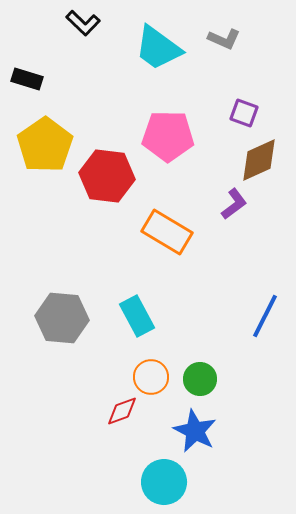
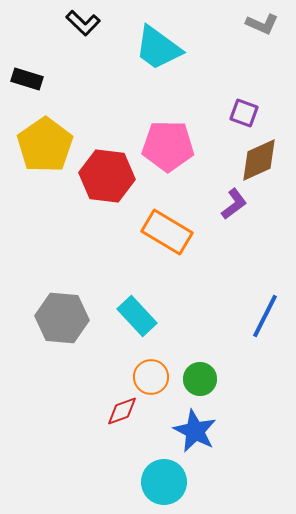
gray L-shape: moved 38 px right, 15 px up
pink pentagon: moved 10 px down
cyan rectangle: rotated 15 degrees counterclockwise
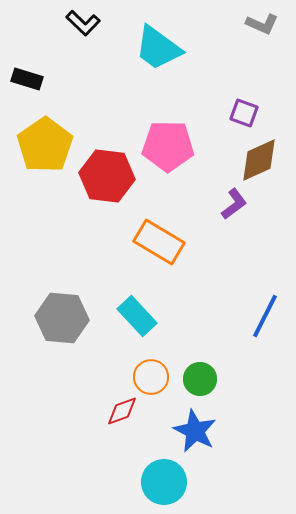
orange rectangle: moved 8 px left, 10 px down
